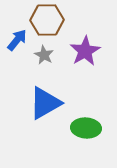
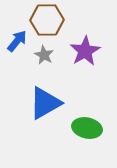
blue arrow: moved 1 px down
green ellipse: moved 1 px right; rotated 8 degrees clockwise
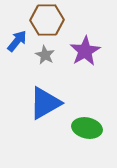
gray star: moved 1 px right
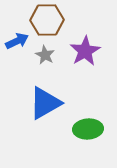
blue arrow: rotated 25 degrees clockwise
green ellipse: moved 1 px right, 1 px down; rotated 16 degrees counterclockwise
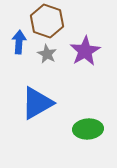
brown hexagon: moved 1 px down; rotated 20 degrees clockwise
blue arrow: moved 2 px right, 1 px down; rotated 60 degrees counterclockwise
gray star: moved 2 px right, 1 px up
blue triangle: moved 8 px left
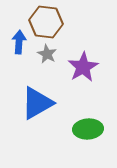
brown hexagon: moved 1 px left, 1 px down; rotated 12 degrees counterclockwise
purple star: moved 2 px left, 16 px down
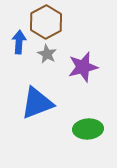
brown hexagon: rotated 24 degrees clockwise
purple star: rotated 16 degrees clockwise
blue triangle: rotated 9 degrees clockwise
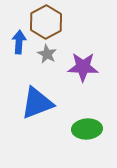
purple star: rotated 16 degrees clockwise
green ellipse: moved 1 px left
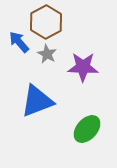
blue arrow: rotated 45 degrees counterclockwise
blue triangle: moved 2 px up
green ellipse: rotated 44 degrees counterclockwise
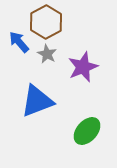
purple star: rotated 24 degrees counterclockwise
green ellipse: moved 2 px down
